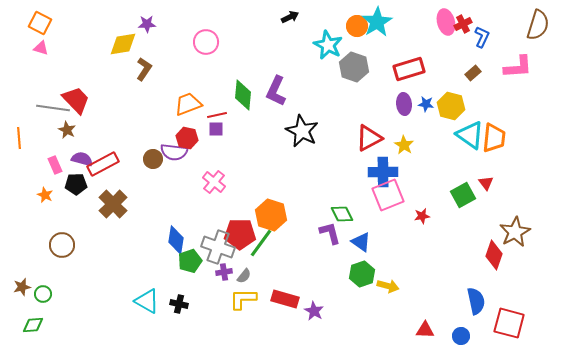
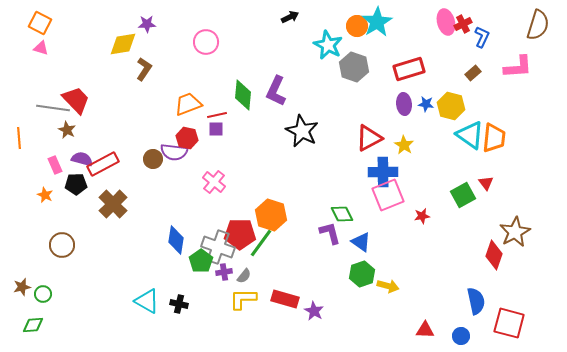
green pentagon at (190, 261): moved 11 px right; rotated 15 degrees counterclockwise
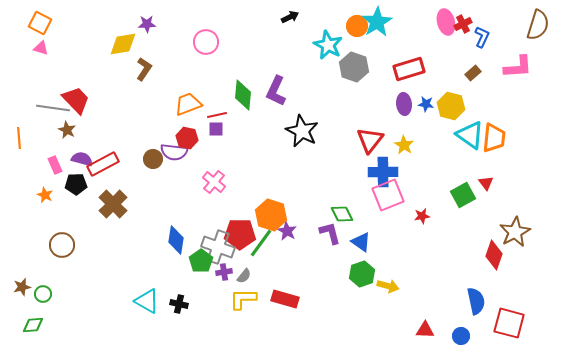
red triangle at (369, 138): moved 1 px right, 2 px down; rotated 24 degrees counterclockwise
purple star at (314, 311): moved 27 px left, 80 px up
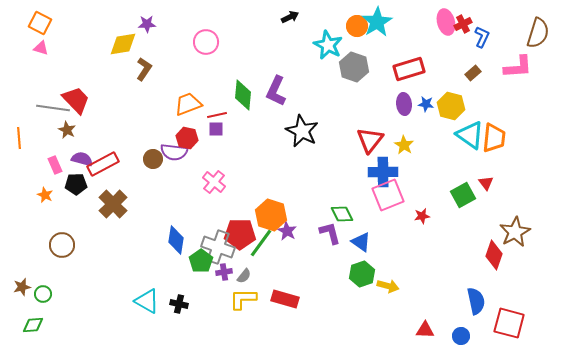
brown semicircle at (538, 25): moved 8 px down
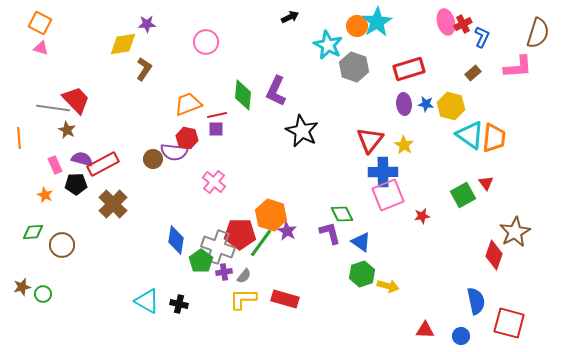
green diamond at (33, 325): moved 93 px up
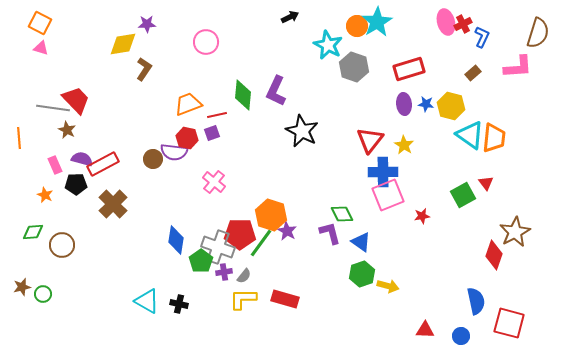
purple square at (216, 129): moved 4 px left, 4 px down; rotated 21 degrees counterclockwise
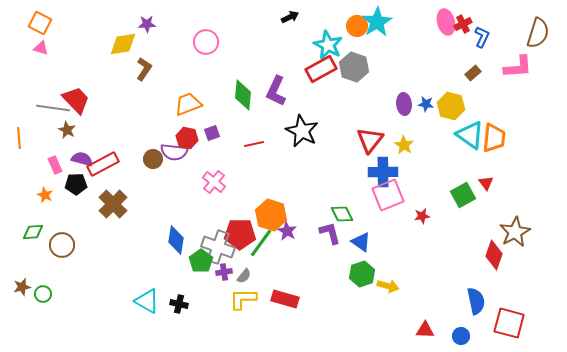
red rectangle at (409, 69): moved 88 px left; rotated 12 degrees counterclockwise
red line at (217, 115): moved 37 px right, 29 px down
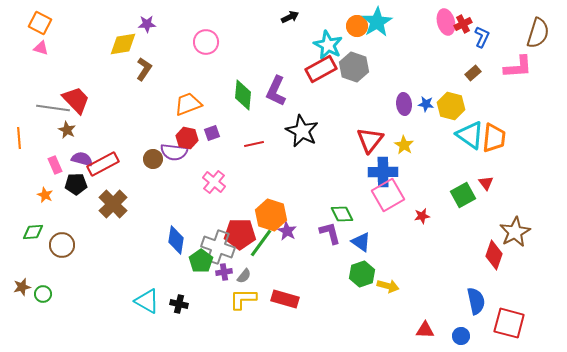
pink square at (388, 195): rotated 8 degrees counterclockwise
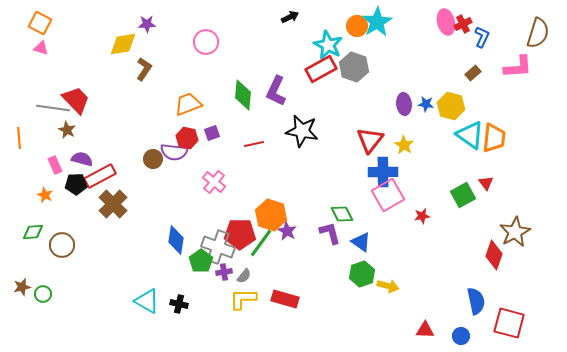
black star at (302, 131): rotated 16 degrees counterclockwise
red rectangle at (103, 164): moved 3 px left, 12 px down
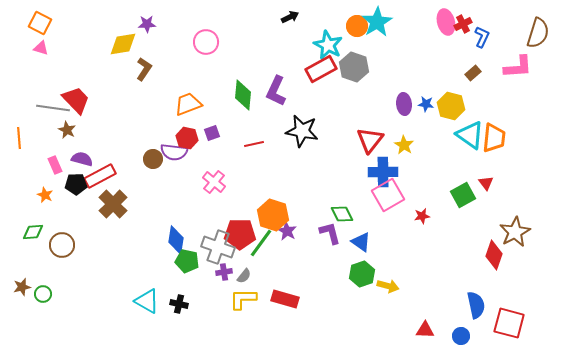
orange hexagon at (271, 215): moved 2 px right
green pentagon at (201, 261): moved 14 px left; rotated 25 degrees counterclockwise
blue semicircle at (476, 301): moved 4 px down
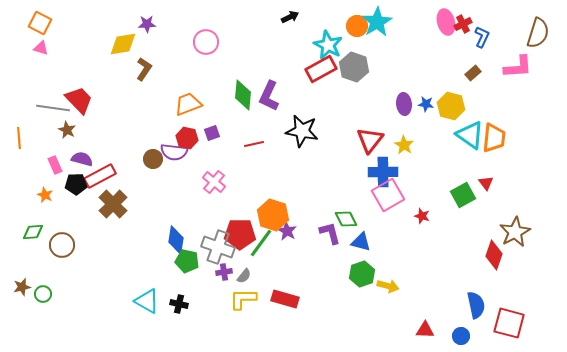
purple L-shape at (276, 91): moved 7 px left, 5 px down
red trapezoid at (76, 100): moved 3 px right
green diamond at (342, 214): moved 4 px right, 5 px down
red star at (422, 216): rotated 28 degrees clockwise
blue triangle at (361, 242): rotated 20 degrees counterclockwise
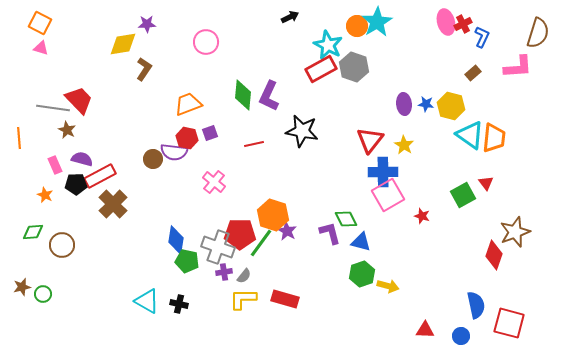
purple square at (212, 133): moved 2 px left
brown star at (515, 232): rotated 8 degrees clockwise
